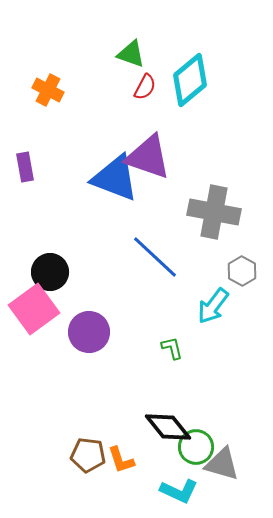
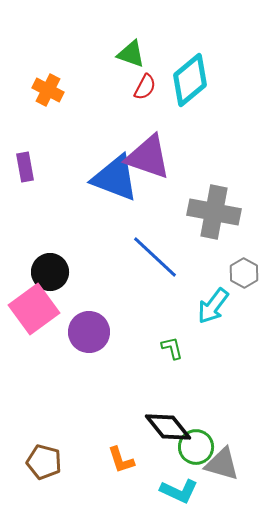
gray hexagon: moved 2 px right, 2 px down
brown pentagon: moved 44 px left, 7 px down; rotated 8 degrees clockwise
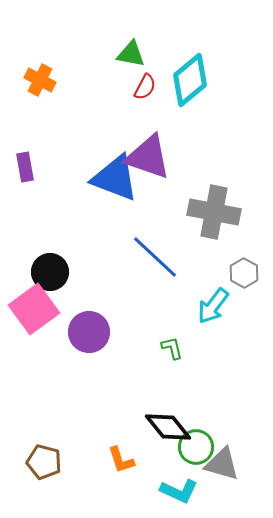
green triangle: rotated 8 degrees counterclockwise
orange cross: moved 8 px left, 10 px up
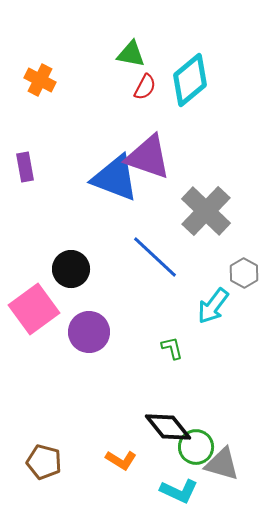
gray cross: moved 8 px left, 1 px up; rotated 33 degrees clockwise
black circle: moved 21 px right, 3 px up
orange L-shape: rotated 40 degrees counterclockwise
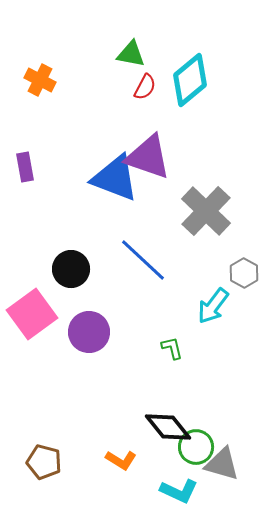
blue line: moved 12 px left, 3 px down
pink square: moved 2 px left, 5 px down
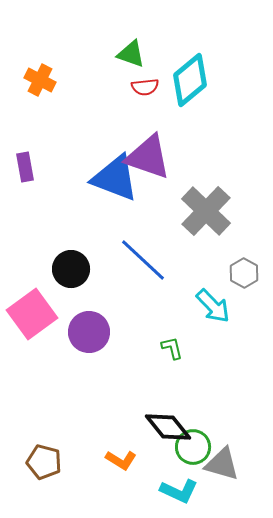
green triangle: rotated 8 degrees clockwise
red semicircle: rotated 56 degrees clockwise
cyan arrow: rotated 81 degrees counterclockwise
green circle: moved 3 px left
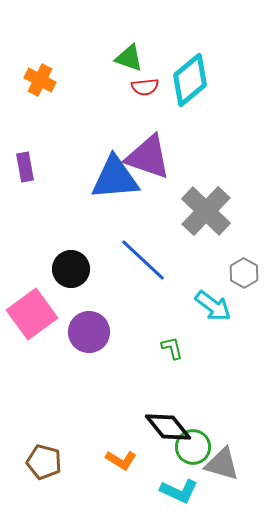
green triangle: moved 2 px left, 4 px down
blue triangle: rotated 26 degrees counterclockwise
cyan arrow: rotated 9 degrees counterclockwise
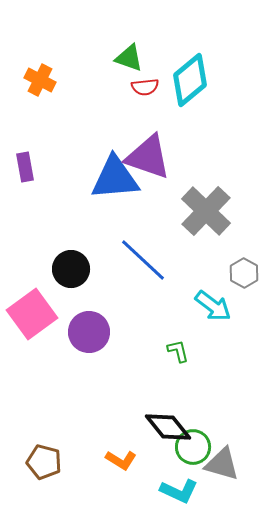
green L-shape: moved 6 px right, 3 px down
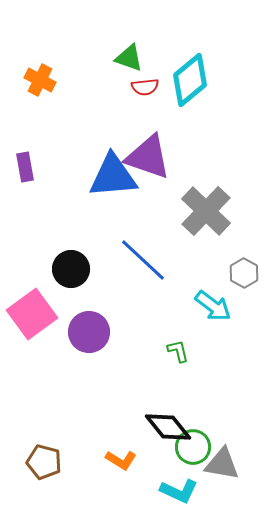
blue triangle: moved 2 px left, 2 px up
gray triangle: rotated 6 degrees counterclockwise
